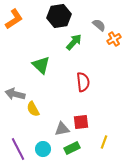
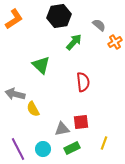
orange cross: moved 1 px right, 3 px down
yellow line: moved 1 px down
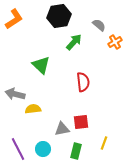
yellow semicircle: rotated 112 degrees clockwise
green rectangle: moved 4 px right, 3 px down; rotated 49 degrees counterclockwise
